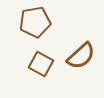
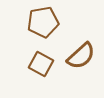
brown pentagon: moved 8 px right
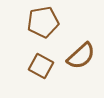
brown square: moved 2 px down
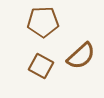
brown pentagon: rotated 8 degrees clockwise
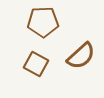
brown square: moved 5 px left, 2 px up
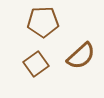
brown square: rotated 25 degrees clockwise
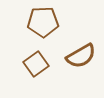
brown semicircle: rotated 12 degrees clockwise
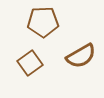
brown square: moved 6 px left, 1 px up
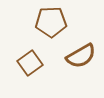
brown pentagon: moved 8 px right
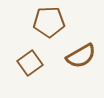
brown pentagon: moved 2 px left
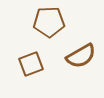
brown square: moved 1 px right, 1 px down; rotated 15 degrees clockwise
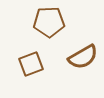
brown semicircle: moved 2 px right, 1 px down
